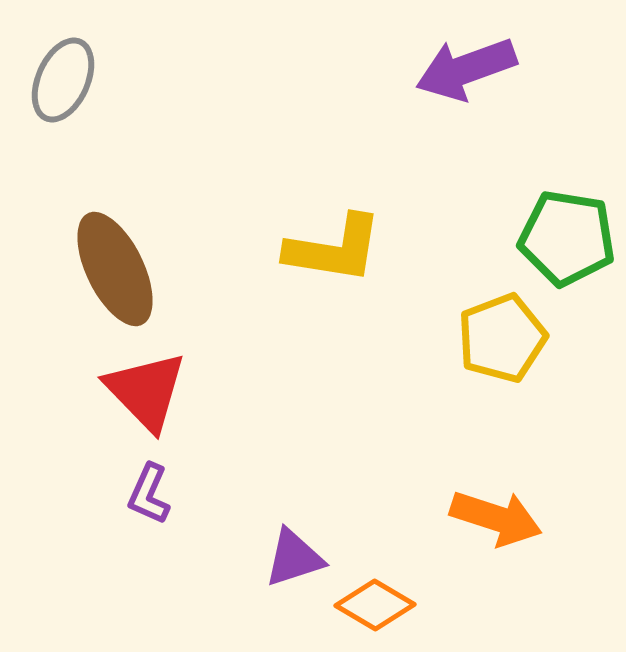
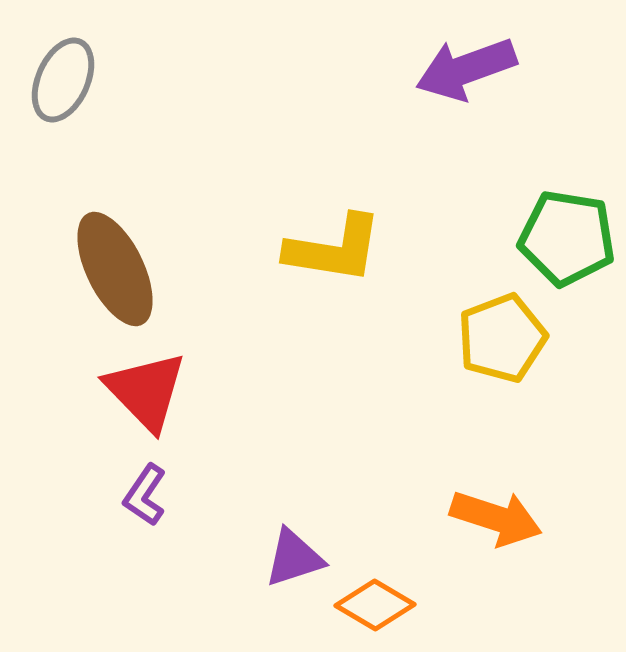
purple L-shape: moved 4 px left, 1 px down; rotated 10 degrees clockwise
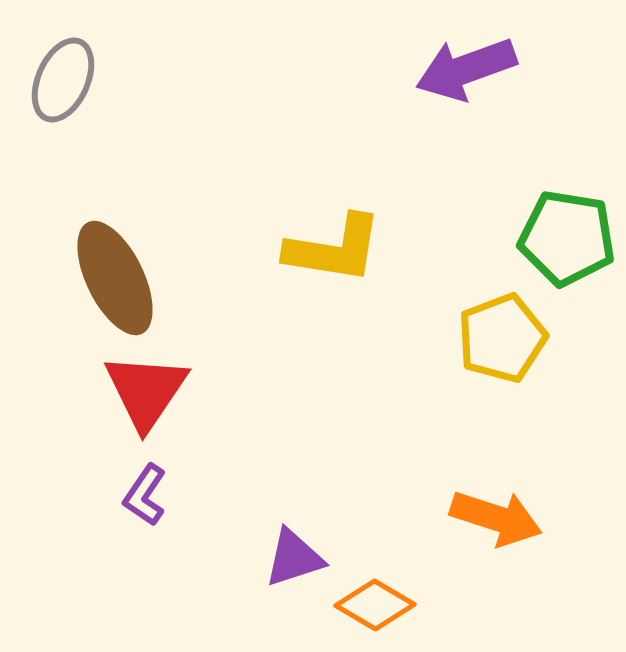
brown ellipse: moved 9 px down
red triangle: rotated 18 degrees clockwise
